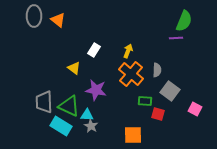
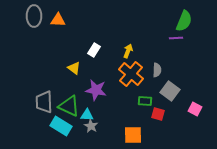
orange triangle: rotated 35 degrees counterclockwise
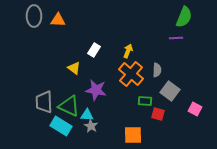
green semicircle: moved 4 px up
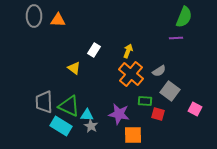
gray semicircle: moved 2 px right, 1 px down; rotated 56 degrees clockwise
purple star: moved 23 px right, 24 px down
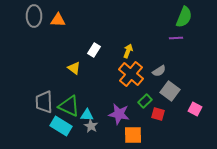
green rectangle: rotated 48 degrees counterclockwise
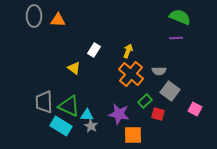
green semicircle: moved 4 px left; rotated 90 degrees counterclockwise
gray semicircle: rotated 32 degrees clockwise
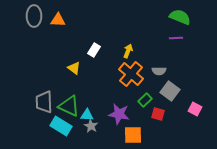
green rectangle: moved 1 px up
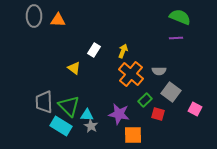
yellow arrow: moved 5 px left
gray square: moved 1 px right, 1 px down
green triangle: rotated 20 degrees clockwise
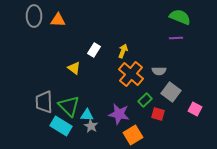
orange square: rotated 30 degrees counterclockwise
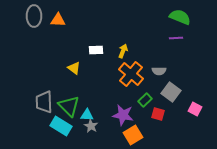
white rectangle: moved 2 px right; rotated 56 degrees clockwise
purple star: moved 4 px right, 1 px down
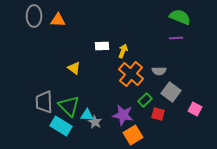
white rectangle: moved 6 px right, 4 px up
gray star: moved 4 px right, 4 px up
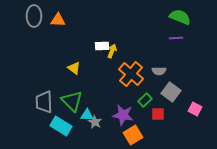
yellow arrow: moved 11 px left
green triangle: moved 3 px right, 5 px up
red square: rotated 16 degrees counterclockwise
